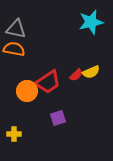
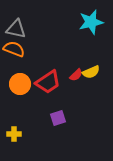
orange semicircle: rotated 10 degrees clockwise
orange circle: moved 7 px left, 7 px up
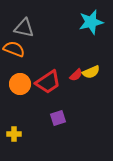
gray triangle: moved 8 px right, 1 px up
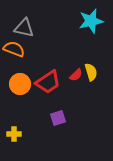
cyan star: moved 1 px up
yellow semicircle: rotated 84 degrees counterclockwise
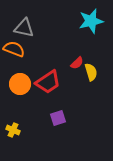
red semicircle: moved 1 px right, 12 px up
yellow cross: moved 1 px left, 4 px up; rotated 24 degrees clockwise
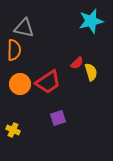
orange semicircle: moved 1 px down; rotated 70 degrees clockwise
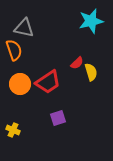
orange semicircle: rotated 20 degrees counterclockwise
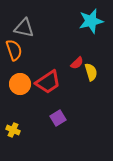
purple square: rotated 14 degrees counterclockwise
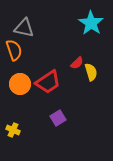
cyan star: moved 2 px down; rotated 25 degrees counterclockwise
